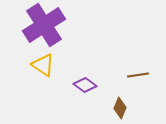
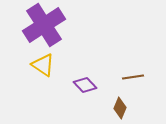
brown line: moved 5 px left, 2 px down
purple diamond: rotated 10 degrees clockwise
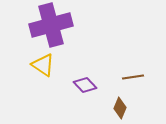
purple cross: moved 7 px right; rotated 18 degrees clockwise
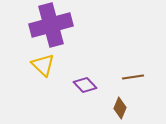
yellow triangle: rotated 10 degrees clockwise
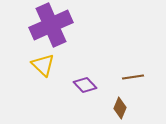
purple cross: rotated 9 degrees counterclockwise
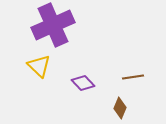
purple cross: moved 2 px right
yellow triangle: moved 4 px left, 1 px down
purple diamond: moved 2 px left, 2 px up
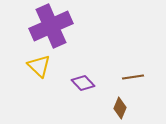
purple cross: moved 2 px left, 1 px down
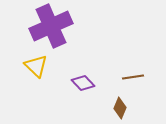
yellow triangle: moved 3 px left
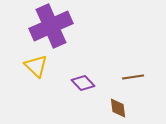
brown diamond: moved 2 px left; rotated 30 degrees counterclockwise
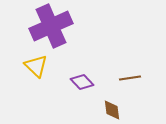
brown line: moved 3 px left, 1 px down
purple diamond: moved 1 px left, 1 px up
brown diamond: moved 6 px left, 2 px down
